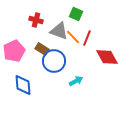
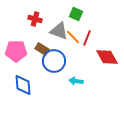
red cross: moved 1 px left, 1 px up
pink pentagon: moved 2 px right; rotated 25 degrees clockwise
cyan arrow: rotated 144 degrees counterclockwise
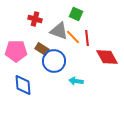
red line: rotated 28 degrees counterclockwise
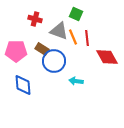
orange line: rotated 21 degrees clockwise
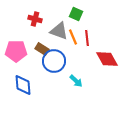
red diamond: moved 2 px down
cyan arrow: rotated 144 degrees counterclockwise
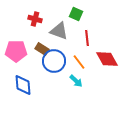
orange line: moved 6 px right, 25 px down; rotated 14 degrees counterclockwise
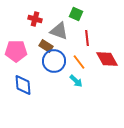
brown rectangle: moved 4 px right, 3 px up
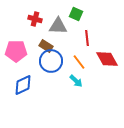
gray triangle: moved 1 px left, 5 px up; rotated 18 degrees counterclockwise
blue circle: moved 3 px left
blue diamond: rotated 70 degrees clockwise
